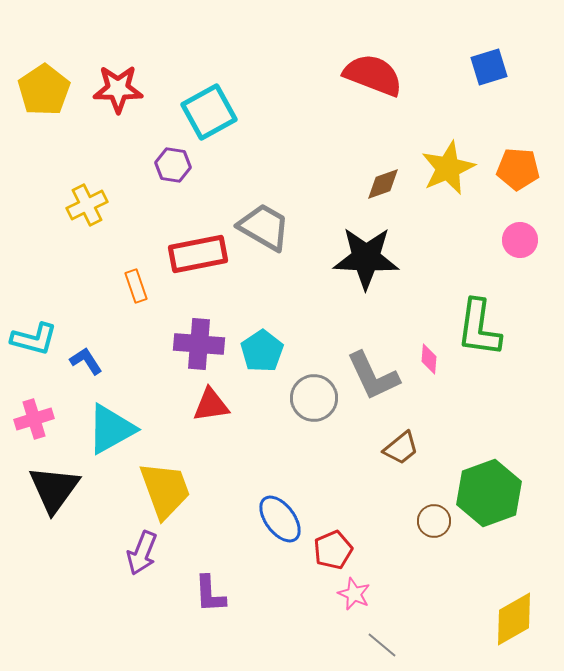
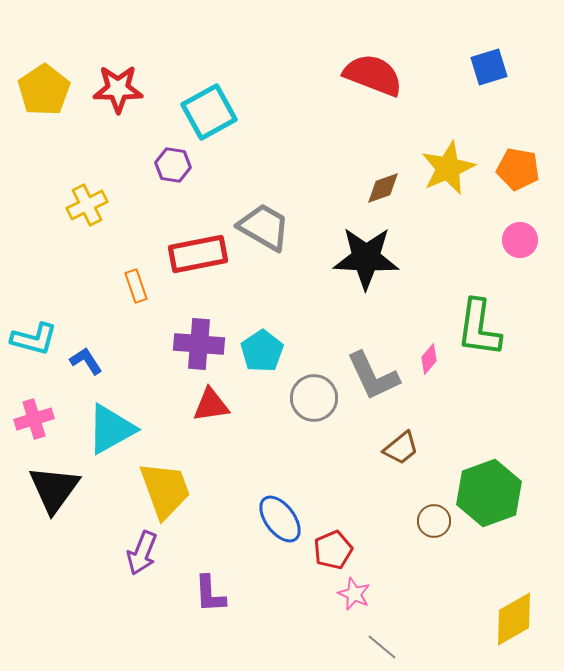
orange pentagon: rotated 6 degrees clockwise
brown diamond: moved 4 px down
pink diamond: rotated 36 degrees clockwise
gray line: moved 2 px down
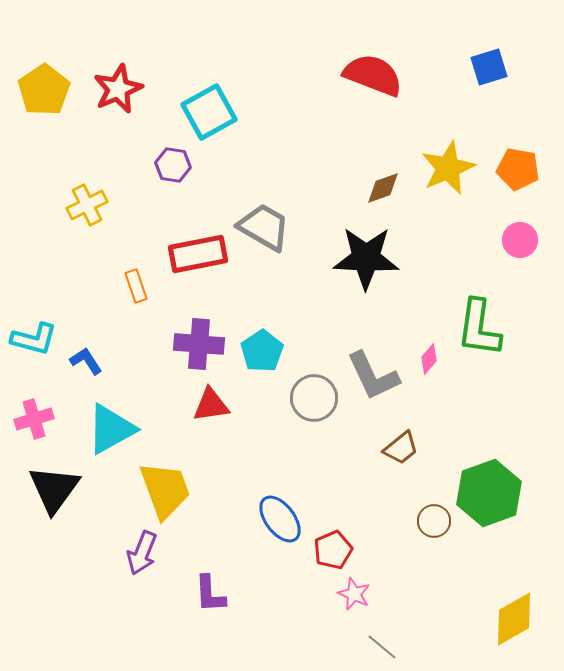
red star: rotated 24 degrees counterclockwise
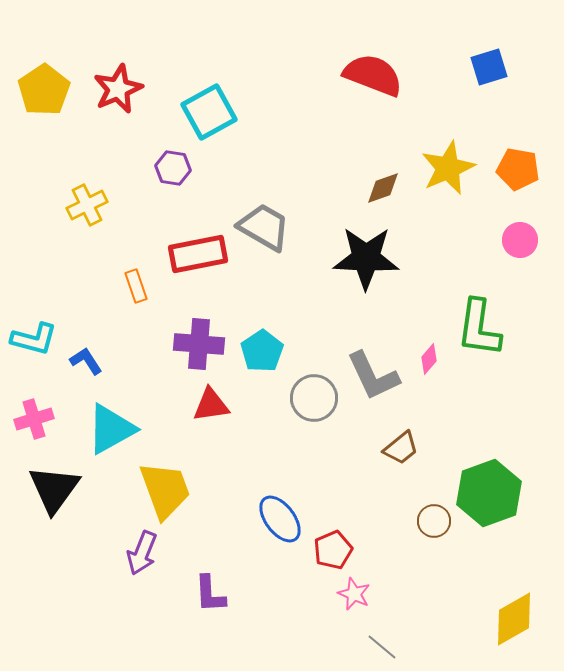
purple hexagon: moved 3 px down
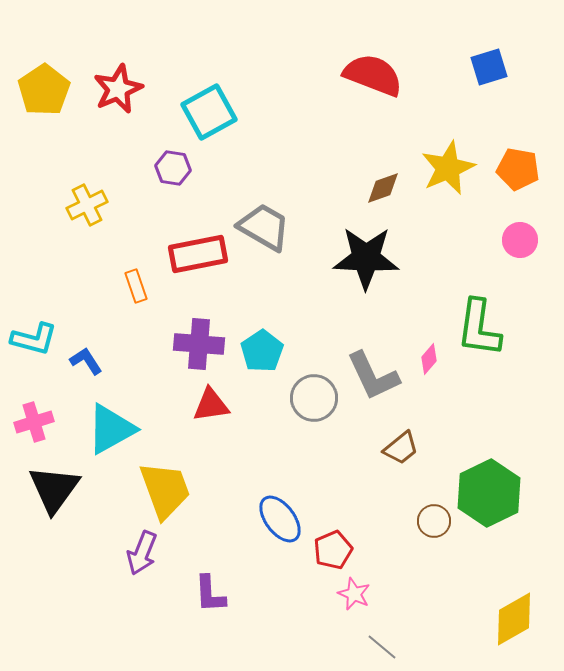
pink cross: moved 3 px down
green hexagon: rotated 6 degrees counterclockwise
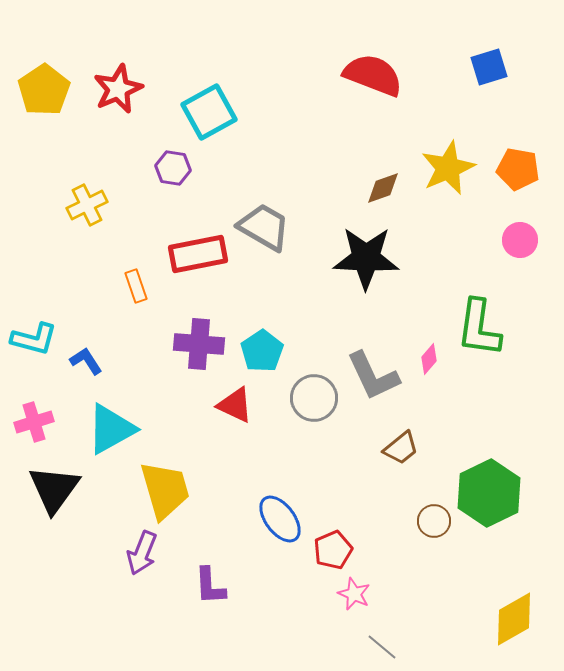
red triangle: moved 24 px right; rotated 33 degrees clockwise
yellow trapezoid: rotated 4 degrees clockwise
purple L-shape: moved 8 px up
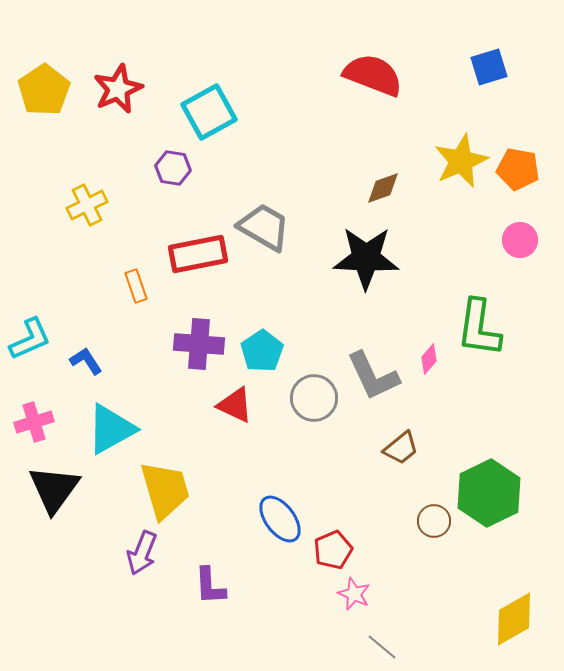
yellow star: moved 13 px right, 7 px up
cyan L-shape: moved 4 px left; rotated 39 degrees counterclockwise
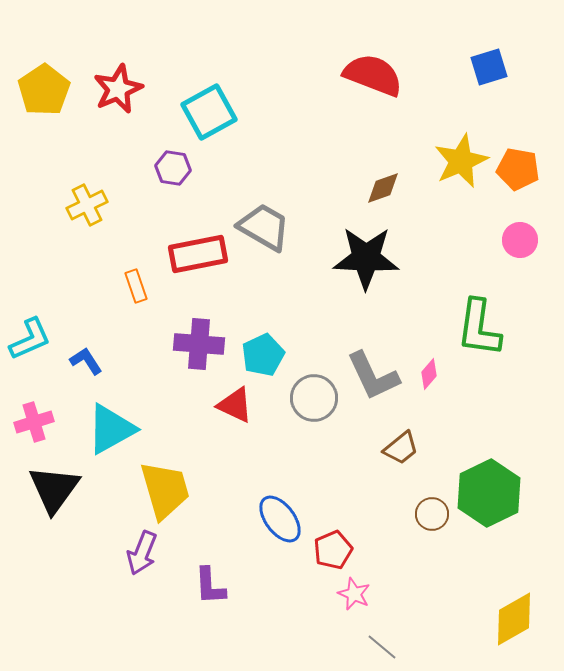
cyan pentagon: moved 1 px right, 4 px down; rotated 9 degrees clockwise
pink diamond: moved 15 px down
brown circle: moved 2 px left, 7 px up
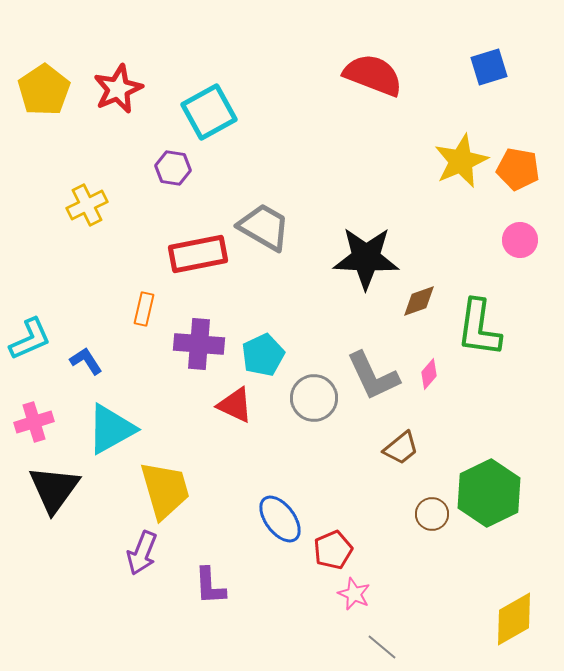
brown diamond: moved 36 px right, 113 px down
orange rectangle: moved 8 px right, 23 px down; rotated 32 degrees clockwise
